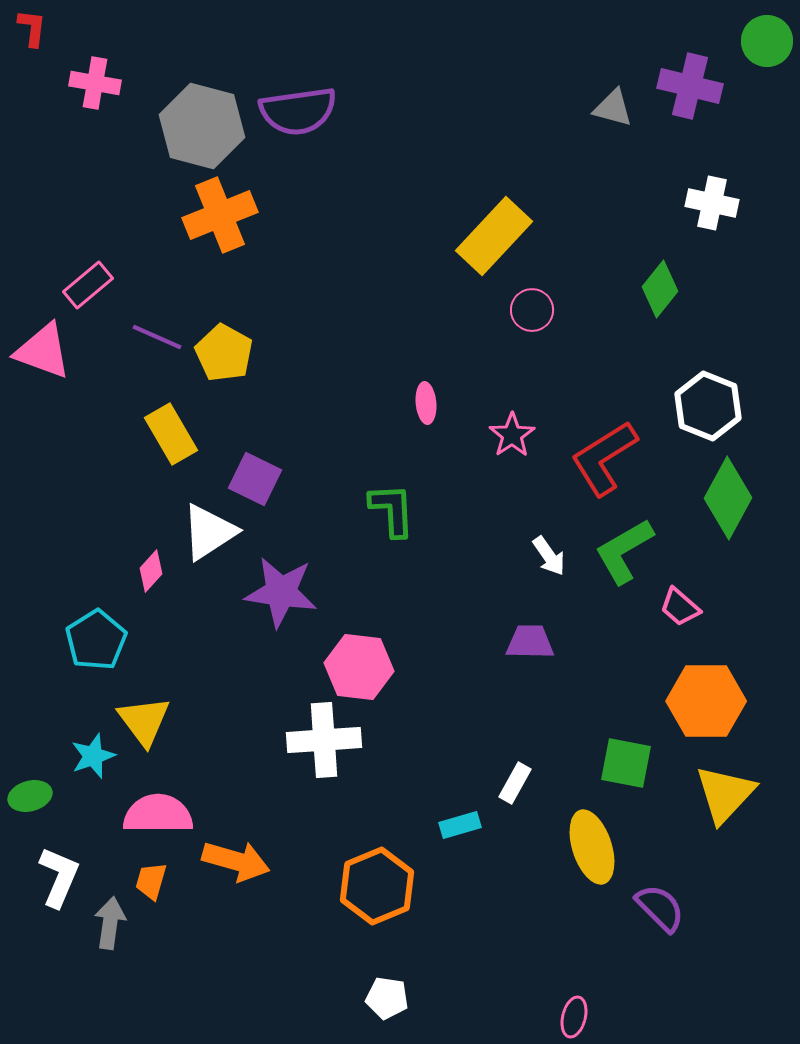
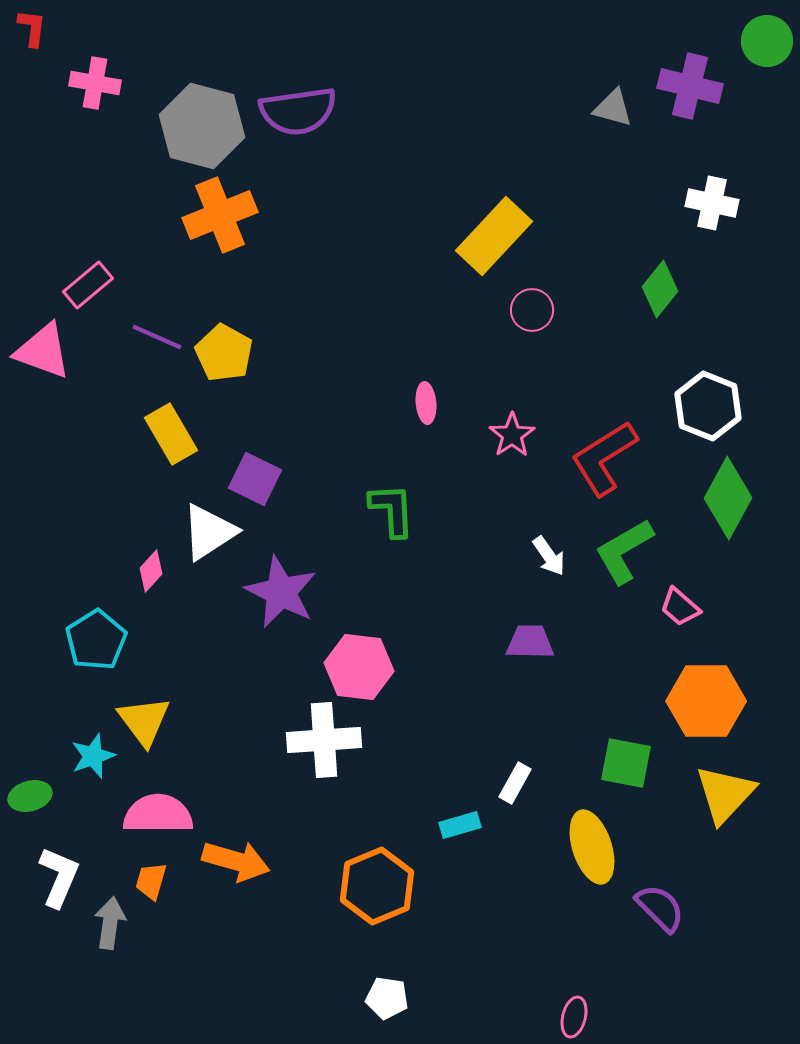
purple star at (281, 592): rotated 18 degrees clockwise
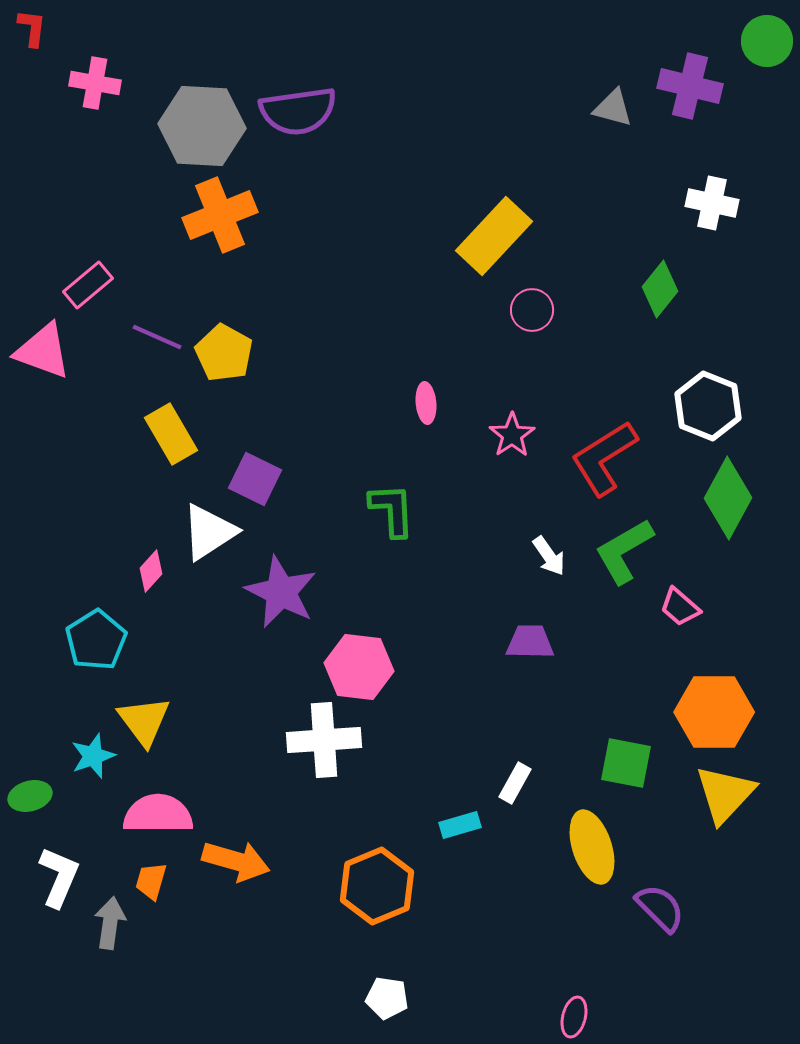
gray hexagon at (202, 126): rotated 12 degrees counterclockwise
orange hexagon at (706, 701): moved 8 px right, 11 px down
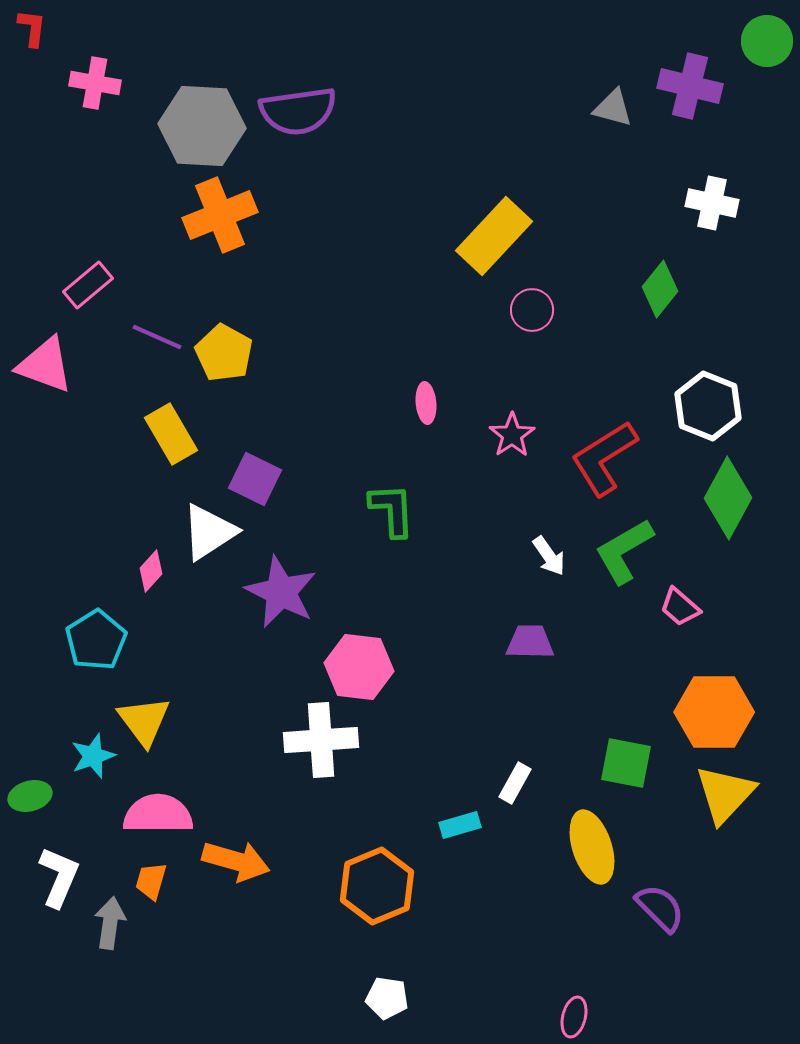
pink triangle at (43, 351): moved 2 px right, 14 px down
white cross at (324, 740): moved 3 px left
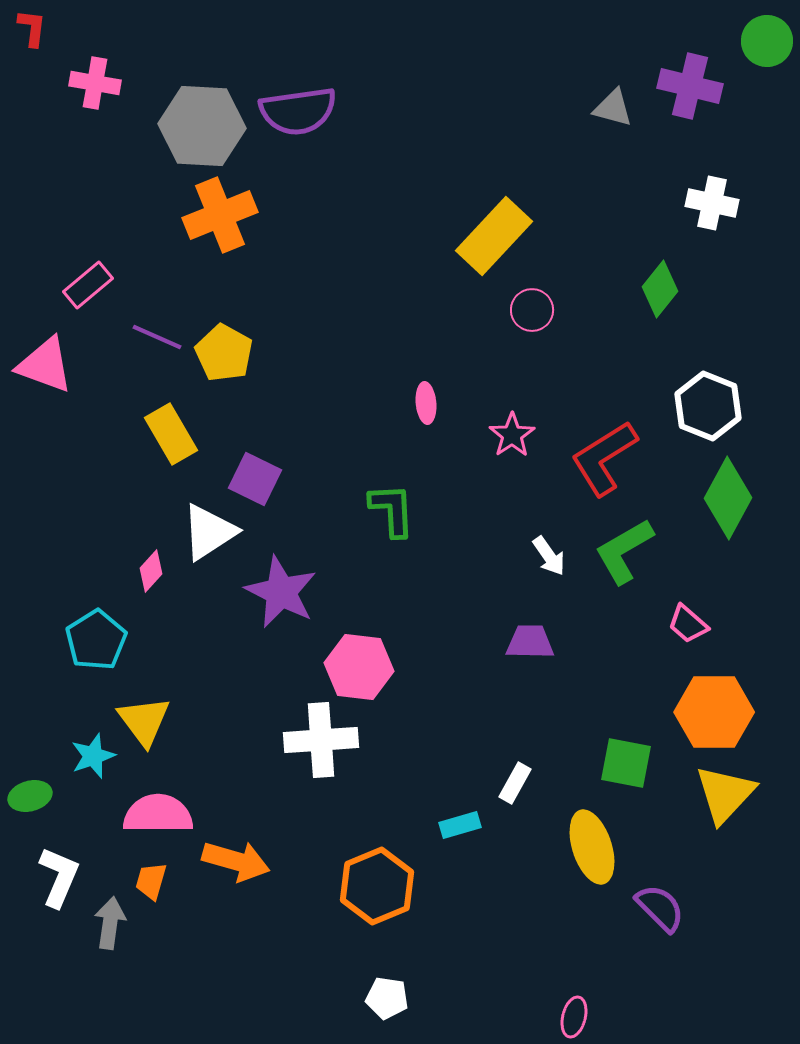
pink trapezoid at (680, 607): moved 8 px right, 17 px down
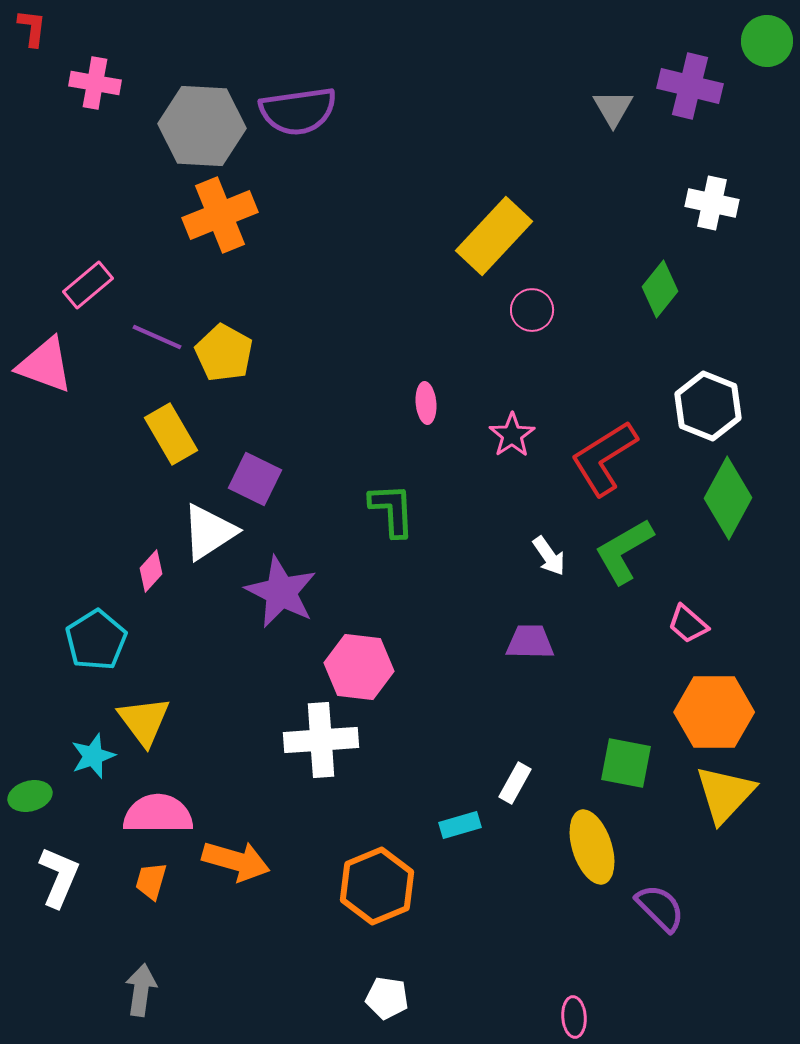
gray triangle at (613, 108): rotated 45 degrees clockwise
gray arrow at (110, 923): moved 31 px right, 67 px down
pink ellipse at (574, 1017): rotated 18 degrees counterclockwise
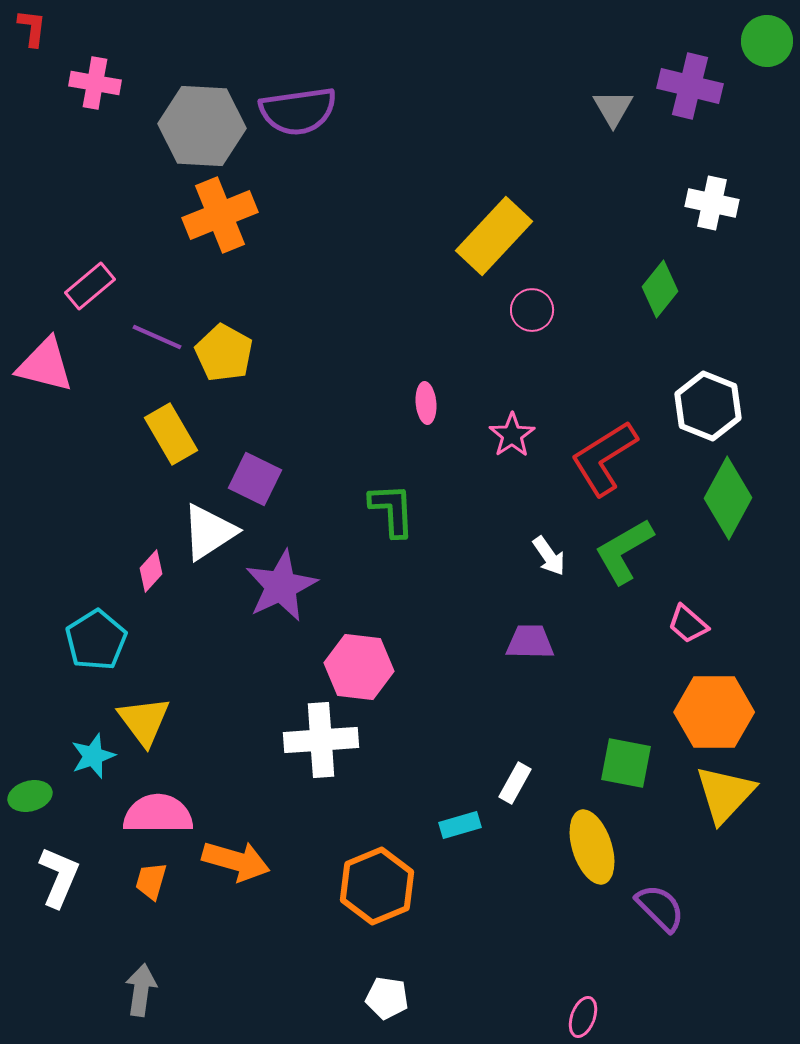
pink rectangle at (88, 285): moved 2 px right, 1 px down
pink triangle at (45, 365): rotated 6 degrees counterclockwise
purple star at (281, 592): moved 6 px up; rotated 20 degrees clockwise
pink ellipse at (574, 1017): moved 9 px right; rotated 24 degrees clockwise
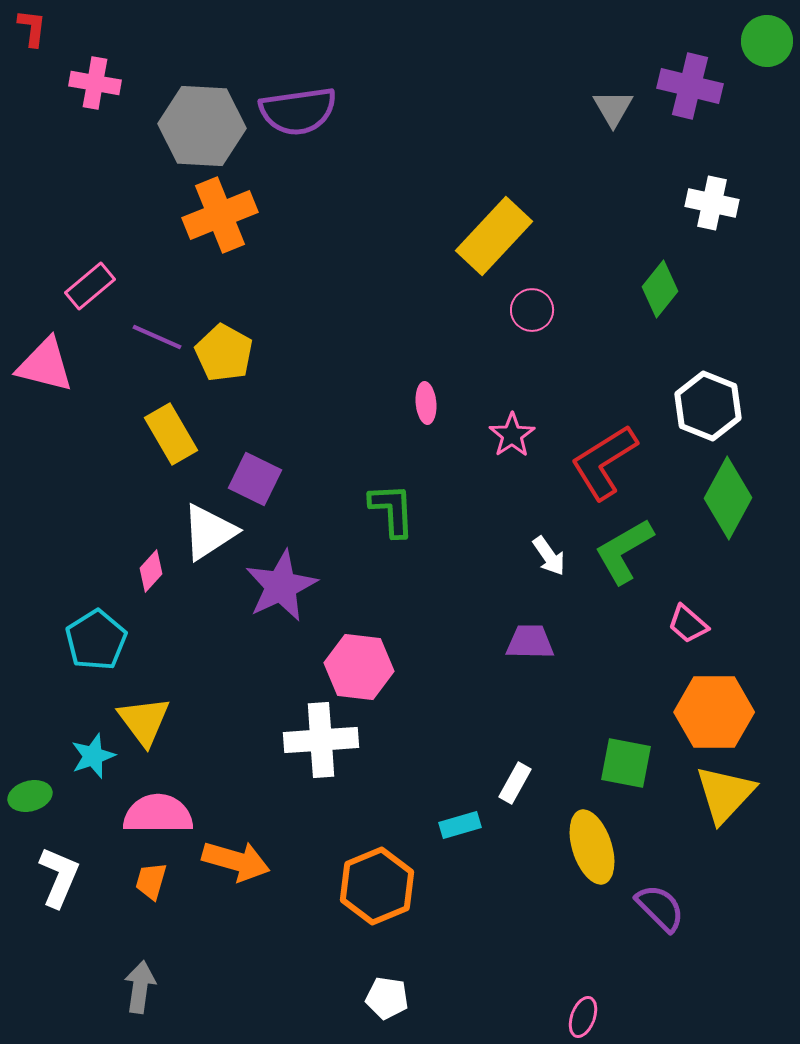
red L-shape at (604, 458): moved 4 px down
gray arrow at (141, 990): moved 1 px left, 3 px up
